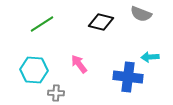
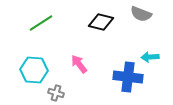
green line: moved 1 px left, 1 px up
gray cross: rotated 14 degrees clockwise
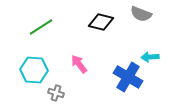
green line: moved 4 px down
blue cross: rotated 24 degrees clockwise
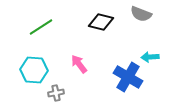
gray cross: rotated 28 degrees counterclockwise
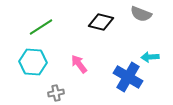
cyan hexagon: moved 1 px left, 8 px up
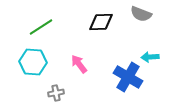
black diamond: rotated 15 degrees counterclockwise
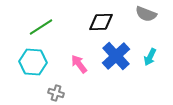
gray semicircle: moved 5 px right
cyan arrow: rotated 60 degrees counterclockwise
blue cross: moved 12 px left, 21 px up; rotated 16 degrees clockwise
gray cross: rotated 28 degrees clockwise
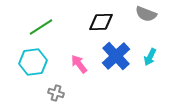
cyan hexagon: rotated 12 degrees counterclockwise
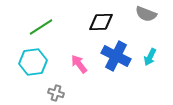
blue cross: rotated 20 degrees counterclockwise
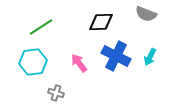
pink arrow: moved 1 px up
